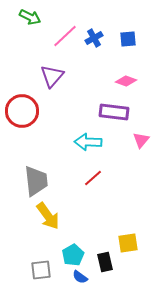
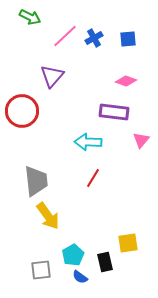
red line: rotated 18 degrees counterclockwise
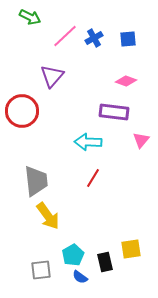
yellow square: moved 3 px right, 6 px down
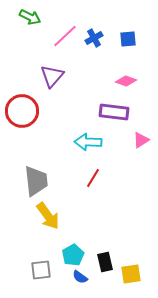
pink triangle: rotated 18 degrees clockwise
yellow square: moved 25 px down
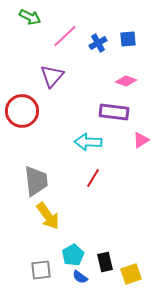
blue cross: moved 4 px right, 5 px down
yellow square: rotated 10 degrees counterclockwise
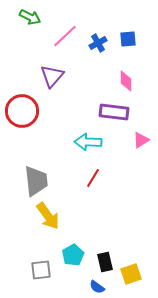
pink diamond: rotated 70 degrees clockwise
blue semicircle: moved 17 px right, 10 px down
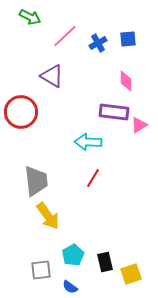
purple triangle: rotated 40 degrees counterclockwise
red circle: moved 1 px left, 1 px down
pink triangle: moved 2 px left, 15 px up
blue semicircle: moved 27 px left
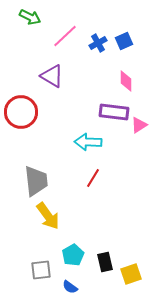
blue square: moved 4 px left, 2 px down; rotated 18 degrees counterclockwise
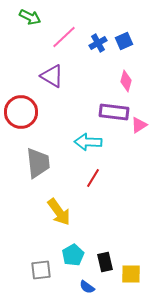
pink line: moved 1 px left, 1 px down
pink diamond: rotated 15 degrees clockwise
gray trapezoid: moved 2 px right, 18 px up
yellow arrow: moved 11 px right, 4 px up
yellow square: rotated 20 degrees clockwise
blue semicircle: moved 17 px right
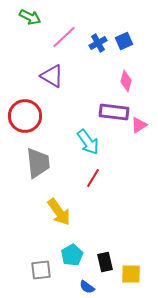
red circle: moved 4 px right, 4 px down
cyan arrow: rotated 128 degrees counterclockwise
cyan pentagon: moved 1 px left
